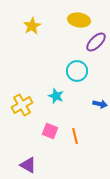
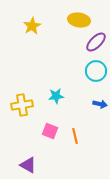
cyan circle: moved 19 px right
cyan star: rotated 28 degrees counterclockwise
yellow cross: rotated 20 degrees clockwise
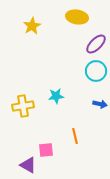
yellow ellipse: moved 2 px left, 3 px up
purple ellipse: moved 2 px down
yellow cross: moved 1 px right, 1 px down
pink square: moved 4 px left, 19 px down; rotated 28 degrees counterclockwise
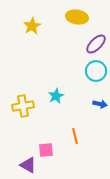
cyan star: rotated 21 degrees counterclockwise
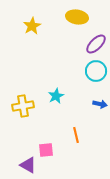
orange line: moved 1 px right, 1 px up
